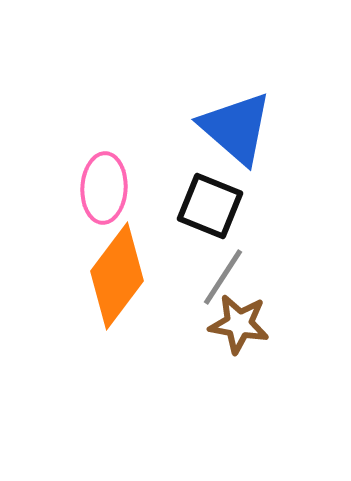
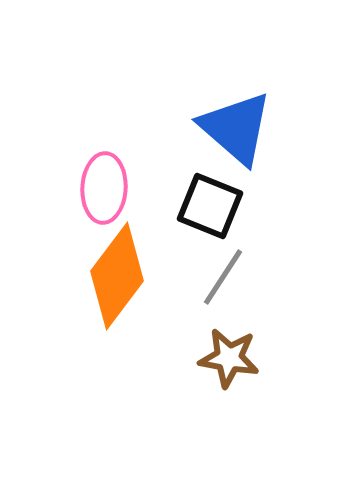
brown star: moved 10 px left, 34 px down
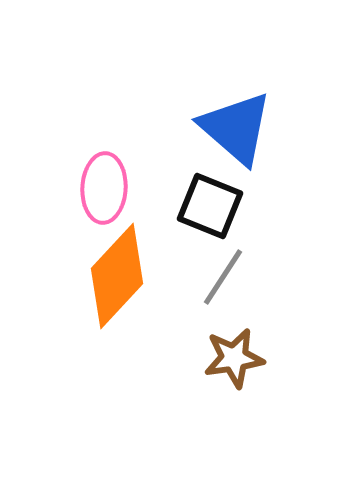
orange diamond: rotated 6 degrees clockwise
brown star: moved 5 px right; rotated 18 degrees counterclockwise
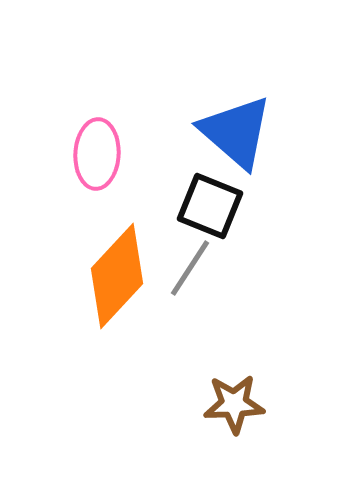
blue triangle: moved 4 px down
pink ellipse: moved 7 px left, 34 px up
gray line: moved 33 px left, 9 px up
brown star: moved 46 px down; rotated 6 degrees clockwise
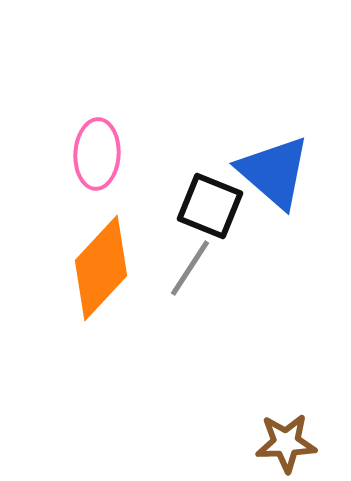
blue triangle: moved 38 px right, 40 px down
orange diamond: moved 16 px left, 8 px up
brown star: moved 52 px right, 39 px down
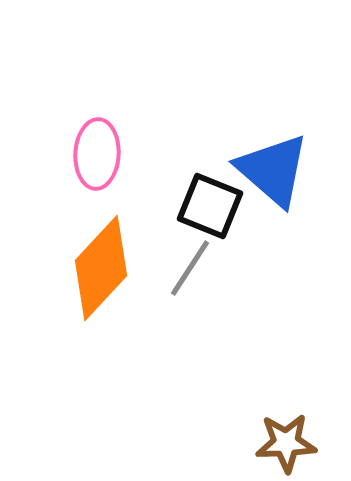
blue triangle: moved 1 px left, 2 px up
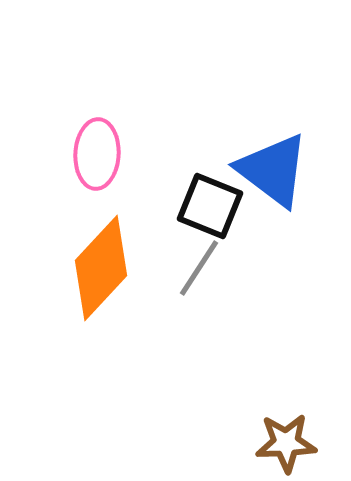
blue triangle: rotated 4 degrees counterclockwise
gray line: moved 9 px right
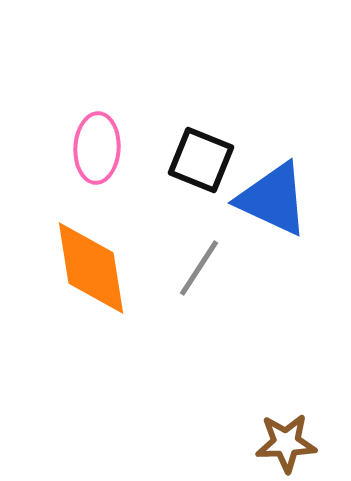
pink ellipse: moved 6 px up
blue triangle: moved 29 px down; rotated 12 degrees counterclockwise
black square: moved 9 px left, 46 px up
orange diamond: moved 10 px left; rotated 52 degrees counterclockwise
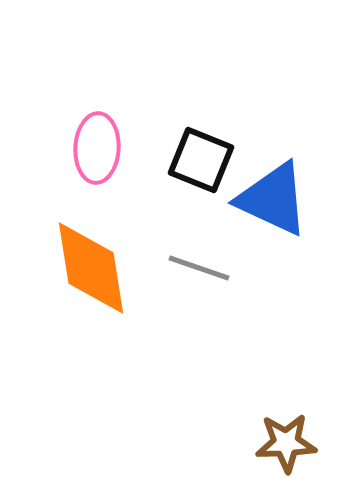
gray line: rotated 76 degrees clockwise
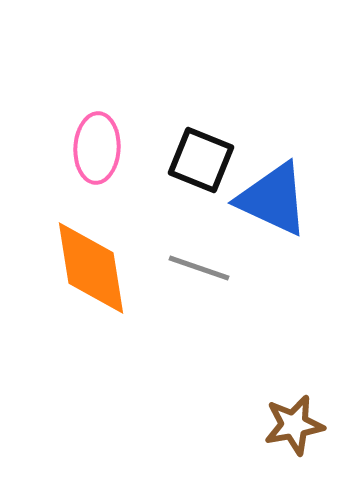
brown star: moved 8 px right, 18 px up; rotated 8 degrees counterclockwise
